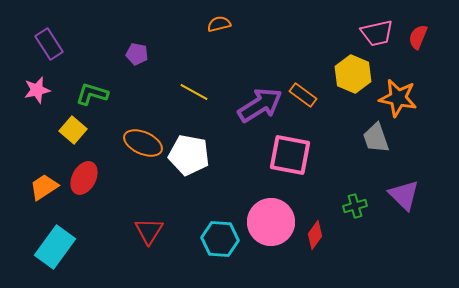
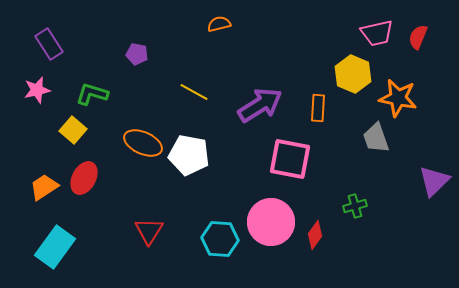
orange rectangle: moved 15 px right, 13 px down; rotated 56 degrees clockwise
pink square: moved 4 px down
purple triangle: moved 30 px right, 14 px up; rotated 32 degrees clockwise
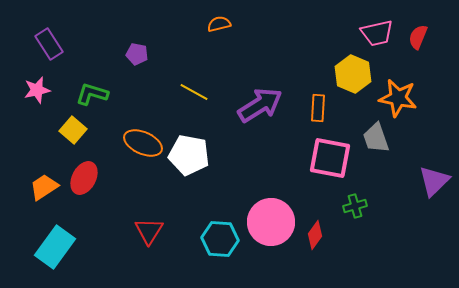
pink square: moved 40 px right, 1 px up
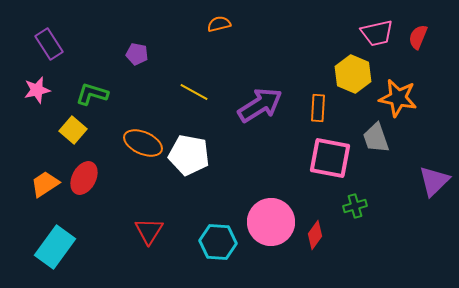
orange trapezoid: moved 1 px right, 3 px up
cyan hexagon: moved 2 px left, 3 px down
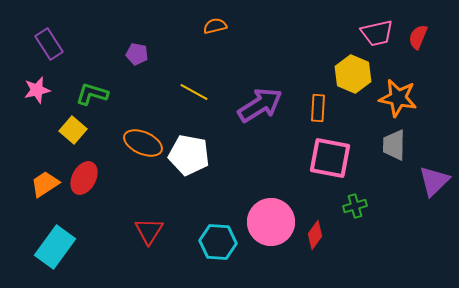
orange semicircle: moved 4 px left, 2 px down
gray trapezoid: moved 18 px right, 7 px down; rotated 20 degrees clockwise
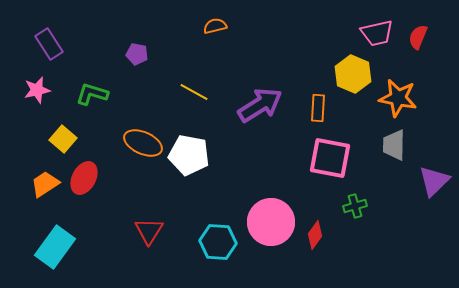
yellow square: moved 10 px left, 9 px down
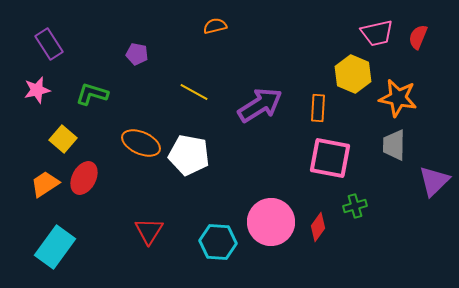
orange ellipse: moved 2 px left
red diamond: moved 3 px right, 8 px up
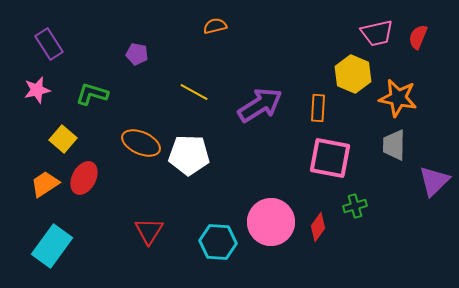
white pentagon: rotated 9 degrees counterclockwise
cyan rectangle: moved 3 px left, 1 px up
